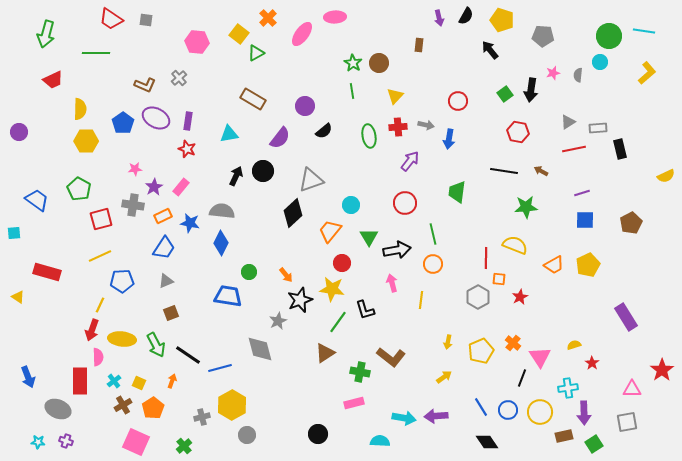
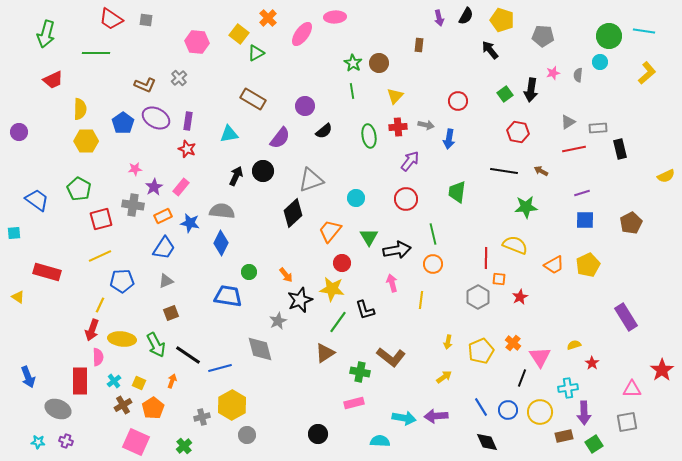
red circle at (405, 203): moved 1 px right, 4 px up
cyan circle at (351, 205): moved 5 px right, 7 px up
black diamond at (487, 442): rotated 10 degrees clockwise
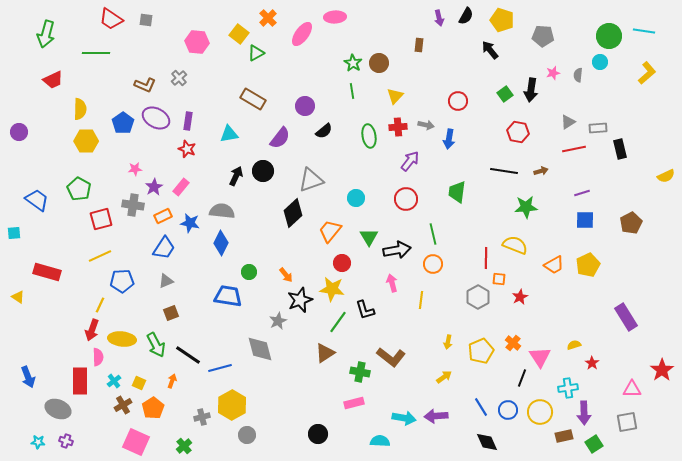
brown arrow at (541, 171): rotated 136 degrees clockwise
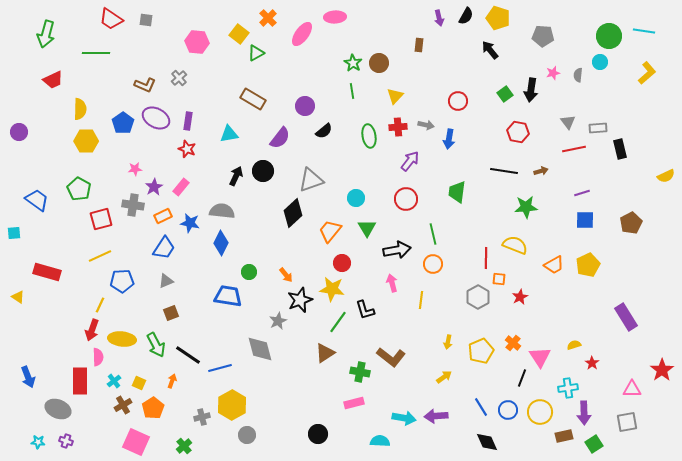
yellow pentagon at (502, 20): moved 4 px left, 2 px up
gray triangle at (568, 122): rotated 35 degrees counterclockwise
green triangle at (369, 237): moved 2 px left, 9 px up
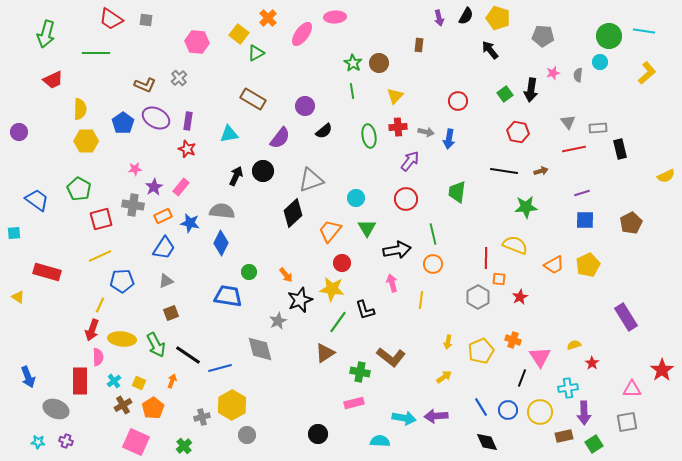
gray arrow at (426, 125): moved 7 px down
orange cross at (513, 343): moved 3 px up; rotated 21 degrees counterclockwise
gray ellipse at (58, 409): moved 2 px left
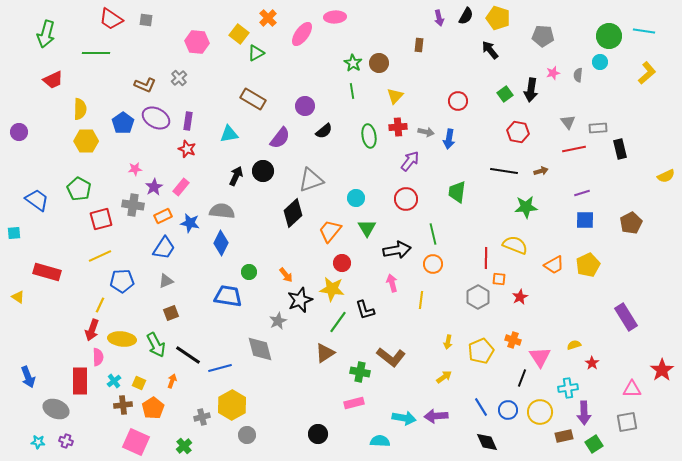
brown cross at (123, 405): rotated 24 degrees clockwise
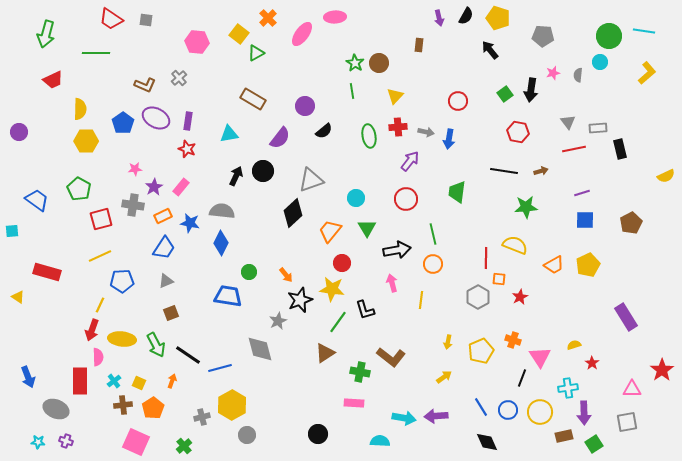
green star at (353, 63): moved 2 px right
cyan square at (14, 233): moved 2 px left, 2 px up
pink rectangle at (354, 403): rotated 18 degrees clockwise
